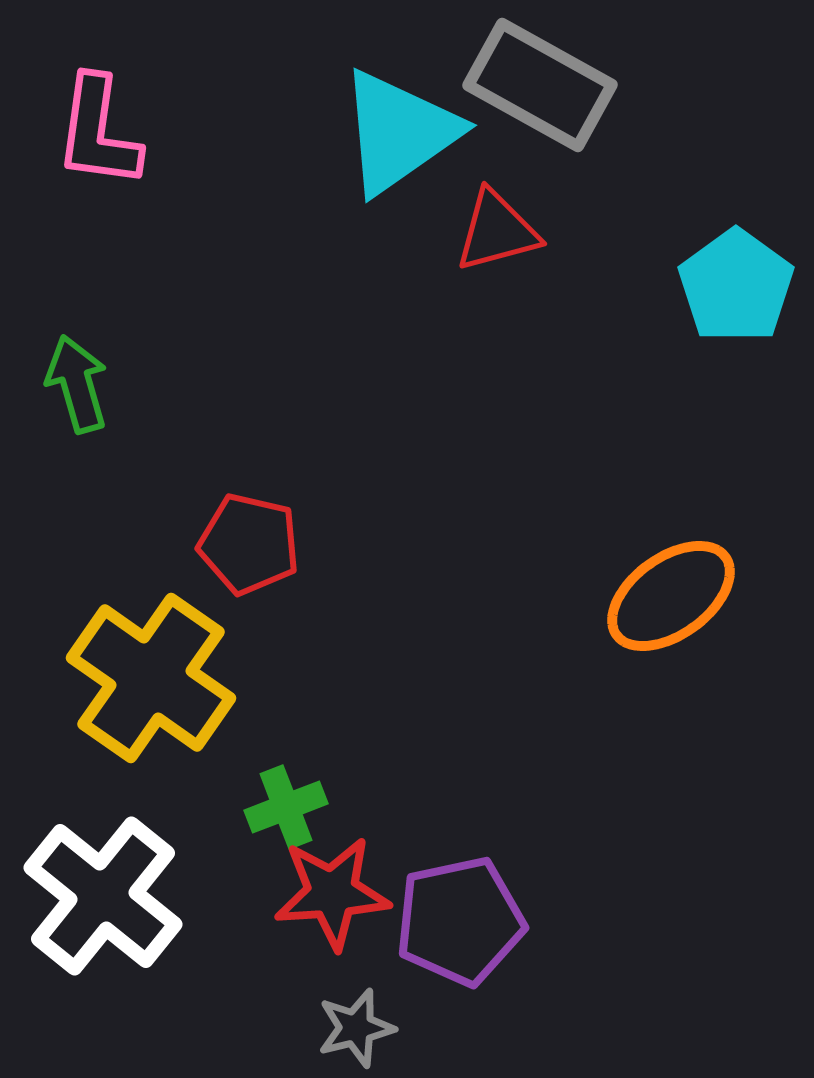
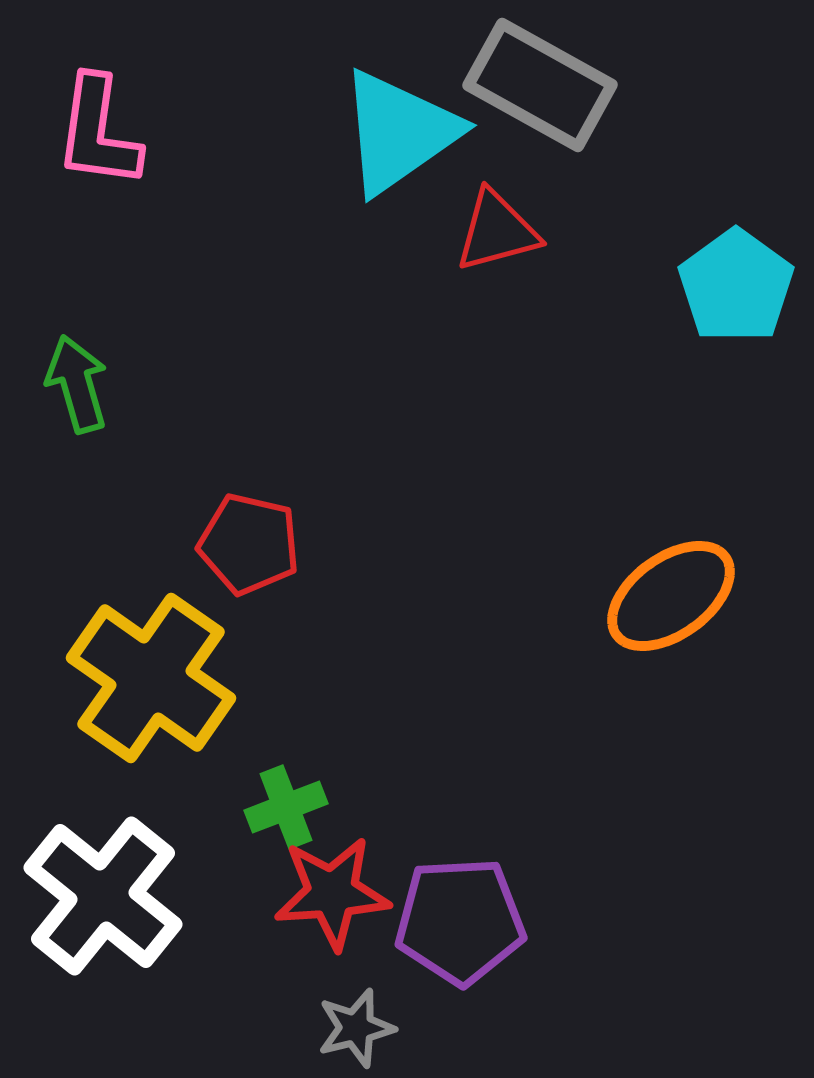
purple pentagon: rotated 9 degrees clockwise
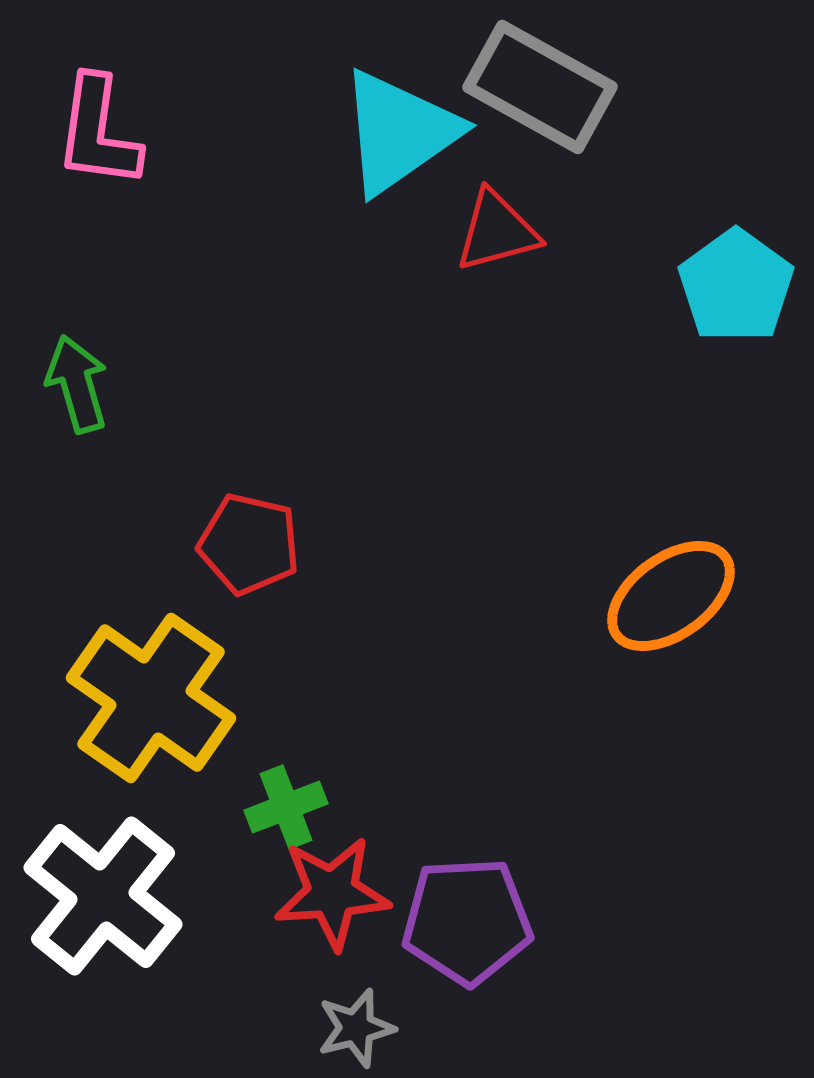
gray rectangle: moved 2 px down
yellow cross: moved 20 px down
purple pentagon: moved 7 px right
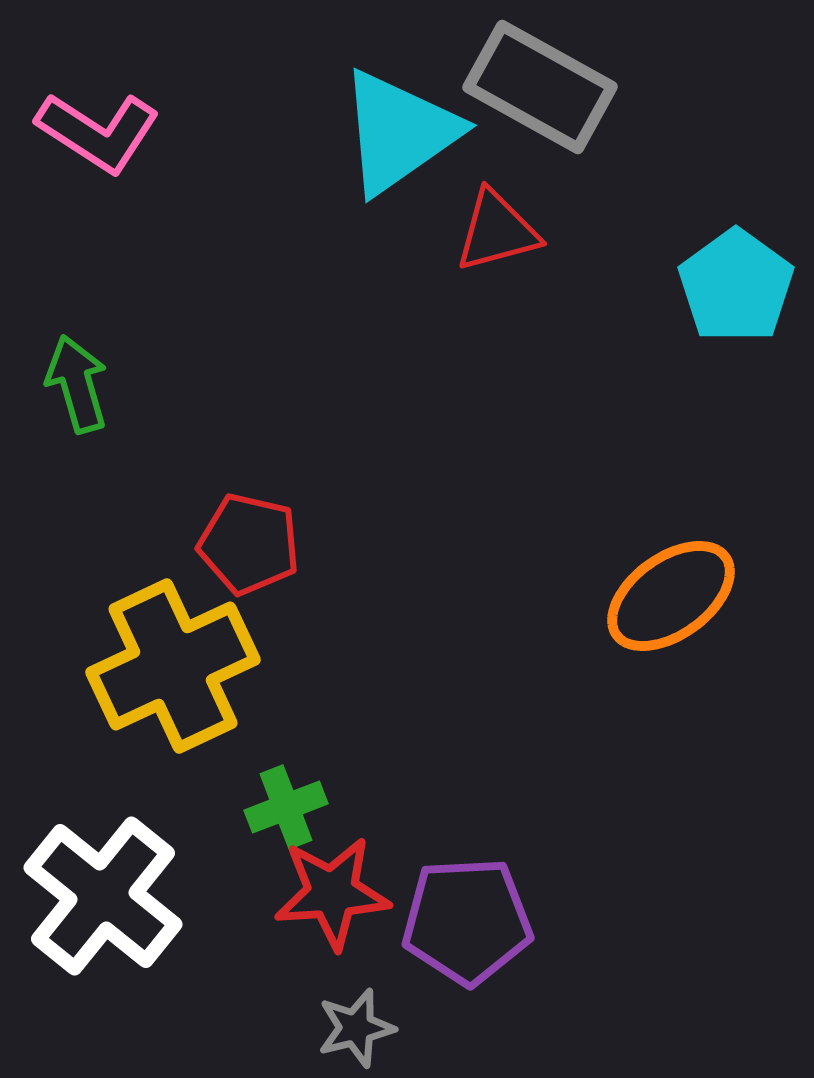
pink L-shape: rotated 65 degrees counterclockwise
yellow cross: moved 22 px right, 32 px up; rotated 30 degrees clockwise
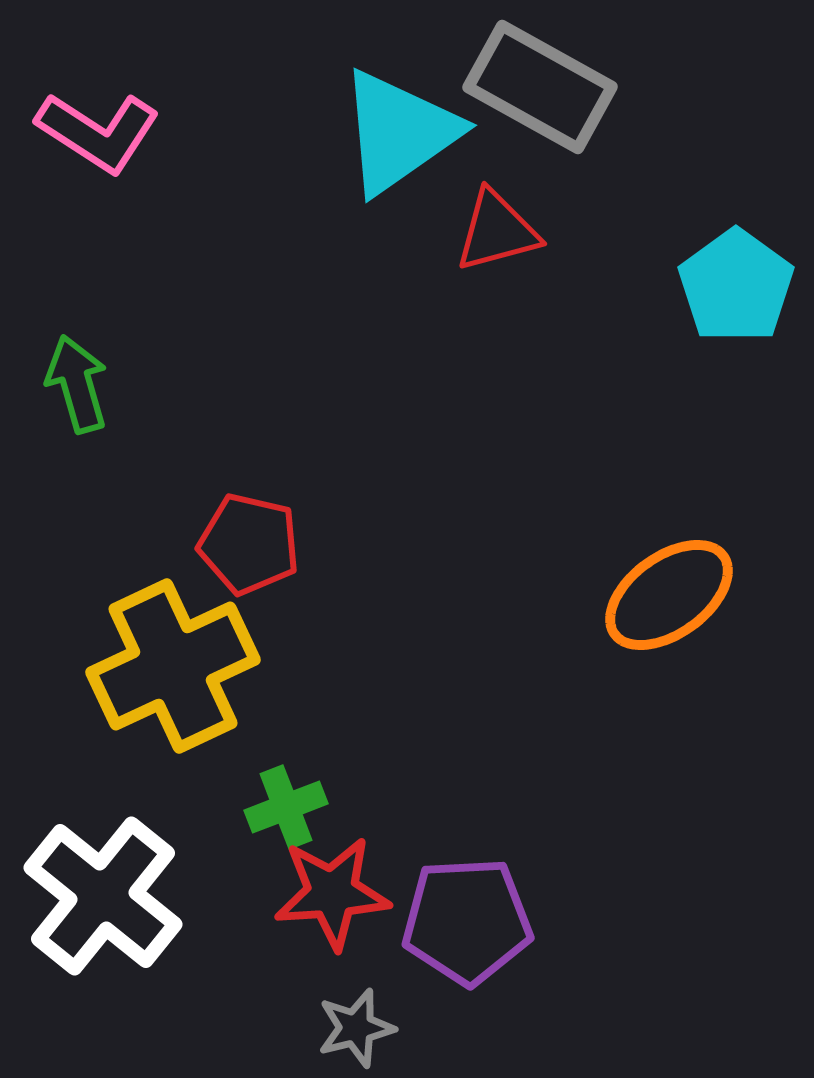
orange ellipse: moved 2 px left, 1 px up
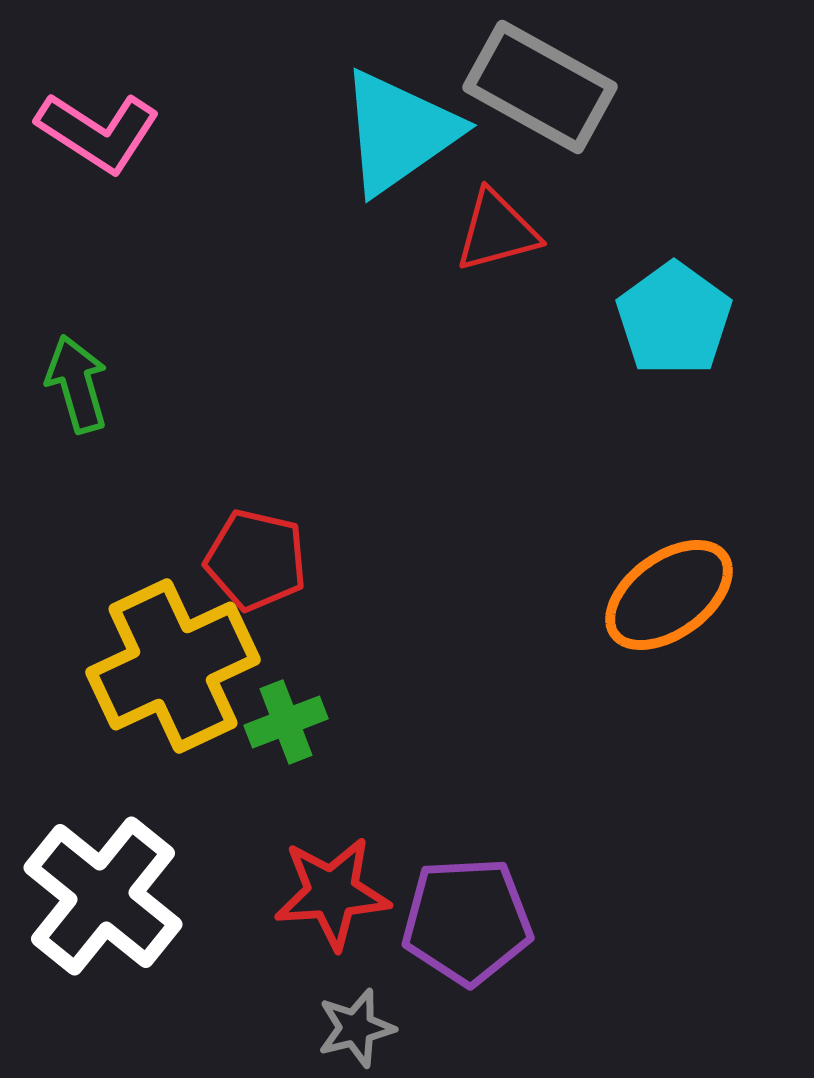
cyan pentagon: moved 62 px left, 33 px down
red pentagon: moved 7 px right, 16 px down
green cross: moved 85 px up
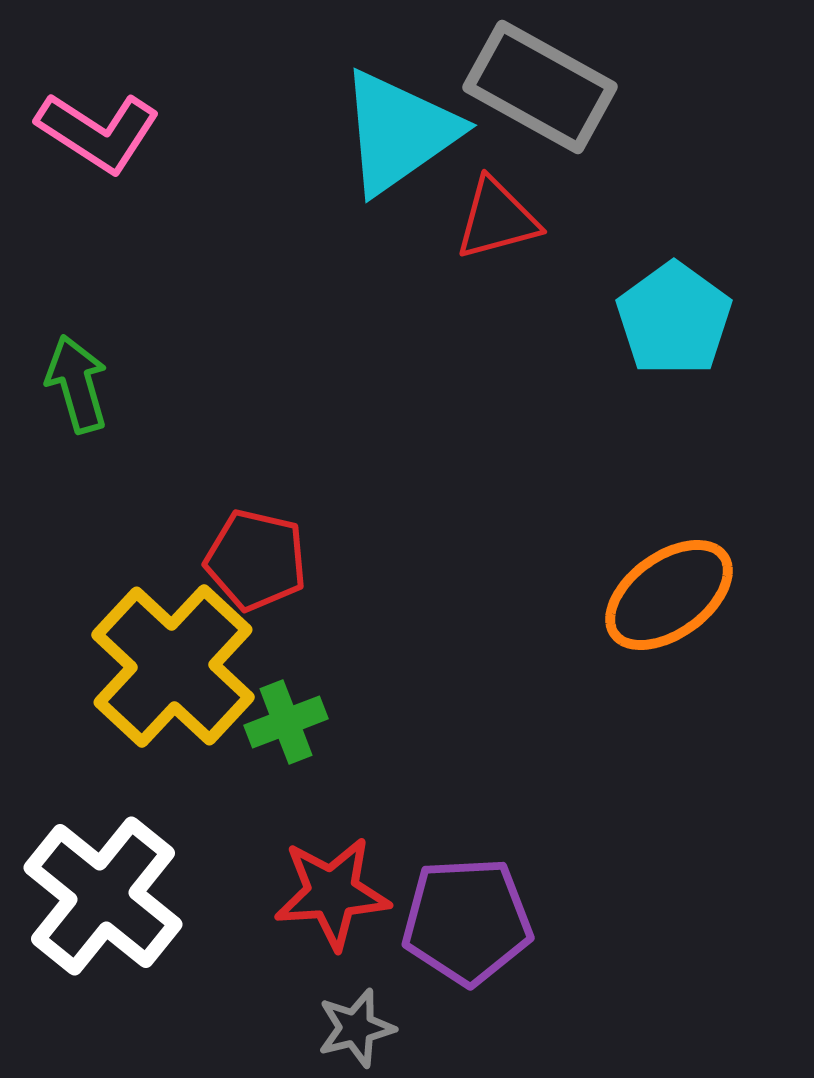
red triangle: moved 12 px up
yellow cross: rotated 22 degrees counterclockwise
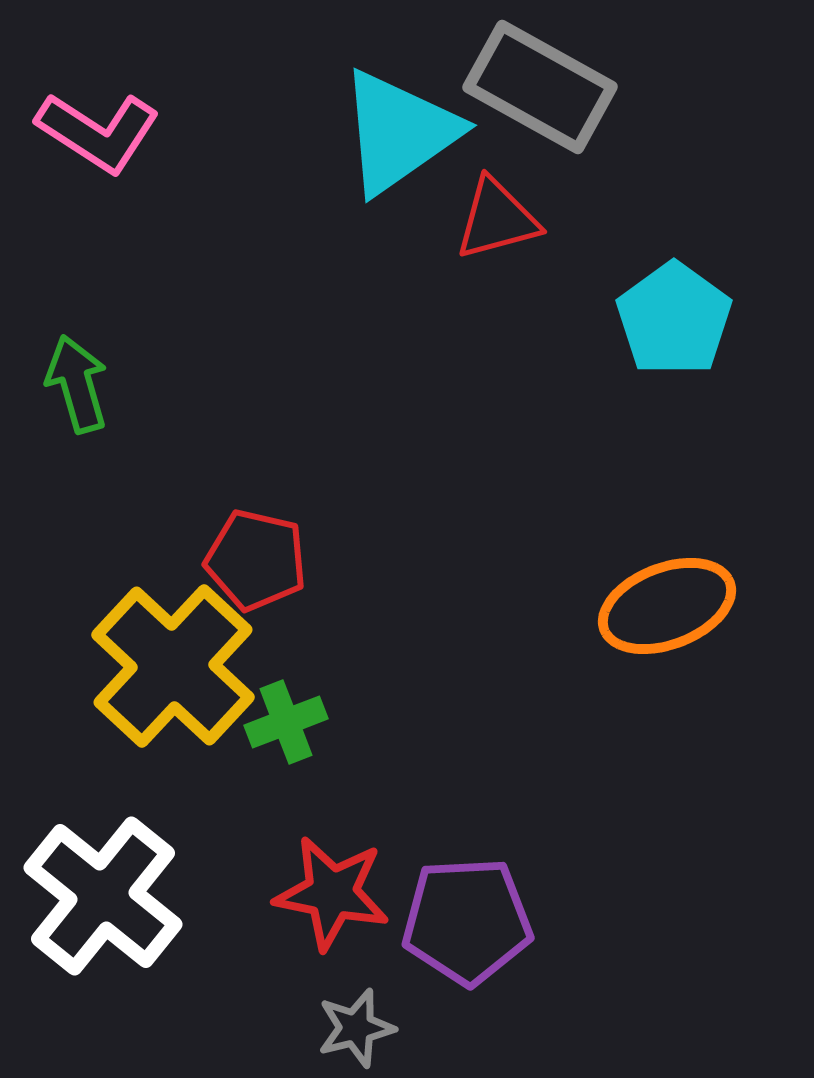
orange ellipse: moved 2 px left, 11 px down; rotated 15 degrees clockwise
red star: rotated 15 degrees clockwise
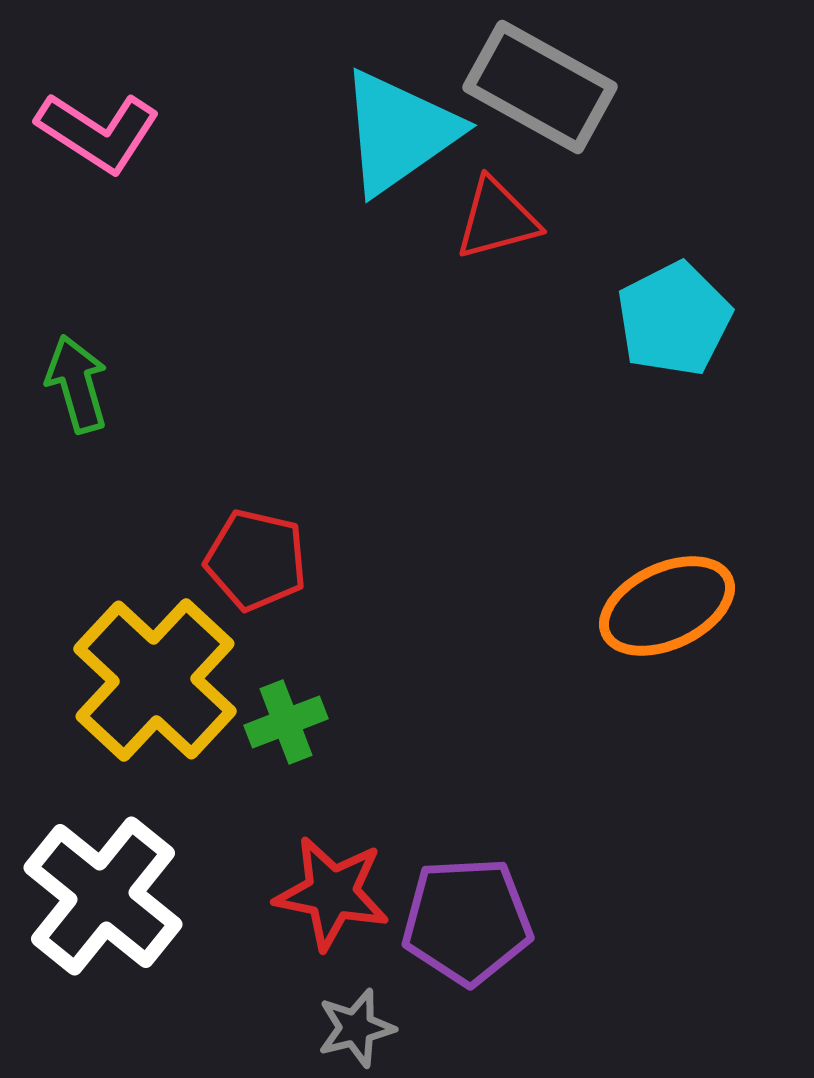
cyan pentagon: rotated 9 degrees clockwise
orange ellipse: rotated 4 degrees counterclockwise
yellow cross: moved 18 px left, 14 px down
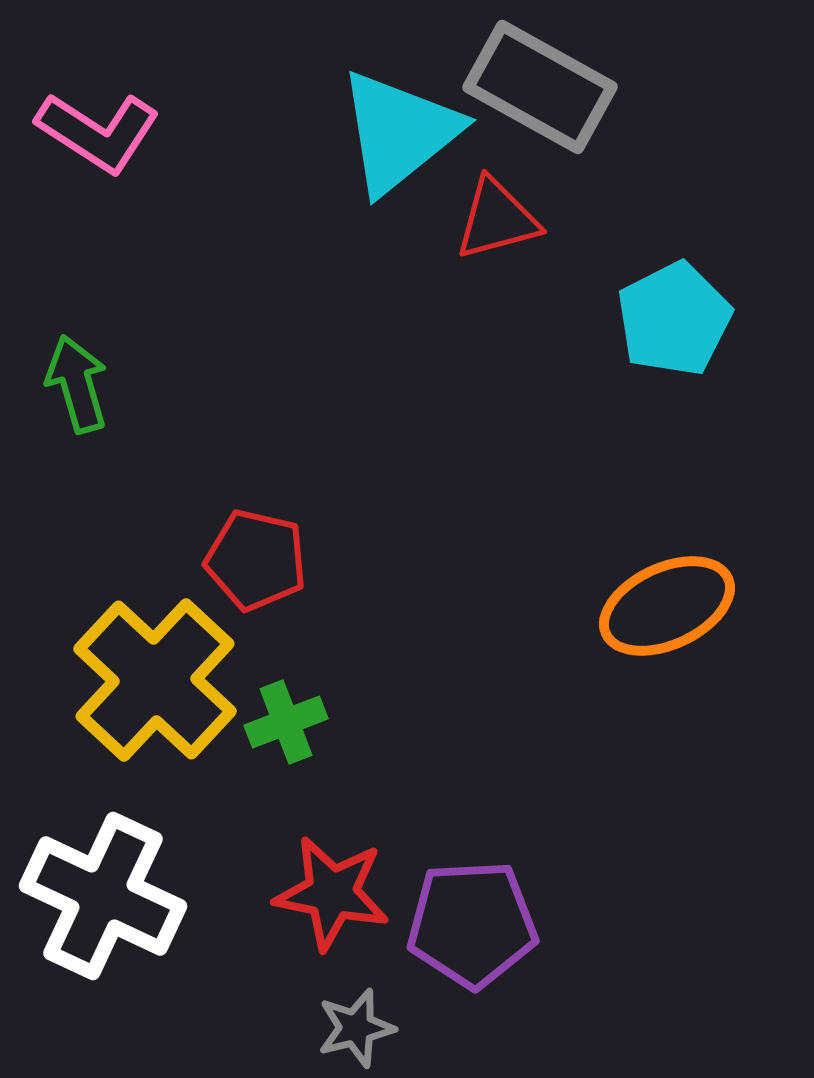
cyan triangle: rotated 4 degrees counterclockwise
white cross: rotated 14 degrees counterclockwise
purple pentagon: moved 5 px right, 3 px down
